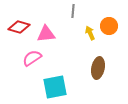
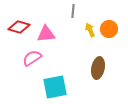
orange circle: moved 3 px down
yellow arrow: moved 3 px up
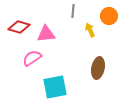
orange circle: moved 13 px up
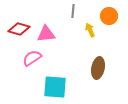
red diamond: moved 2 px down
cyan square: rotated 15 degrees clockwise
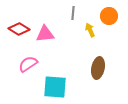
gray line: moved 2 px down
red diamond: rotated 15 degrees clockwise
pink triangle: moved 1 px left
pink semicircle: moved 4 px left, 6 px down
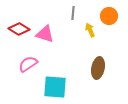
pink triangle: rotated 24 degrees clockwise
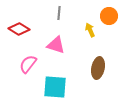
gray line: moved 14 px left
pink triangle: moved 11 px right, 11 px down
pink semicircle: rotated 18 degrees counterclockwise
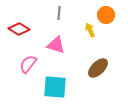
orange circle: moved 3 px left, 1 px up
brown ellipse: rotated 35 degrees clockwise
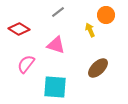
gray line: moved 1 px left, 1 px up; rotated 48 degrees clockwise
pink semicircle: moved 2 px left
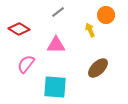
pink triangle: rotated 18 degrees counterclockwise
